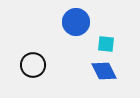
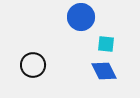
blue circle: moved 5 px right, 5 px up
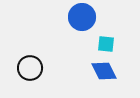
blue circle: moved 1 px right
black circle: moved 3 px left, 3 px down
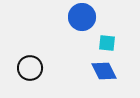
cyan square: moved 1 px right, 1 px up
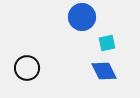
cyan square: rotated 18 degrees counterclockwise
black circle: moved 3 px left
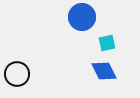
black circle: moved 10 px left, 6 px down
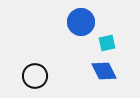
blue circle: moved 1 px left, 5 px down
black circle: moved 18 px right, 2 px down
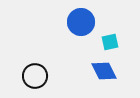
cyan square: moved 3 px right, 1 px up
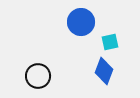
blue diamond: rotated 48 degrees clockwise
black circle: moved 3 px right
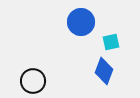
cyan square: moved 1 px right
black circle: moved 5 px left, 5 px down
